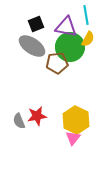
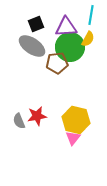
cyan line: moved 5 px right; rotated 18 degrees clockwise
purple triangle: rotated 15 degrees counterclockwise
yellow hexagon: rotated 12 degrees counterclockwise
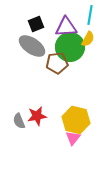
cyan line: moved 1 px left
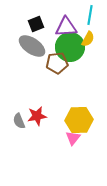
yellow hexagon: moved 3 px right; rotated 16 degrees counterclockwise
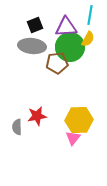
black square: moved 1 px left, 1 px down
gray ellipse: rotated 28 degrees counterclockwise
gray semicircle: moved 2 px left, 6 px down; rotated 21 degrees clockwise
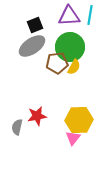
purple triangle: moved 3 px right, 11 px up
yellow semicircle: moved 14 px left, 28 px down
gray ellipse: rotated 40 degrees counterclockwise
gray semicircle: rotated 14 degrees clockwise
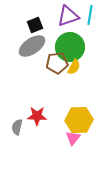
purple triangle: moved 1 px left; rotated 15 degrees counterclockwise
red star: rotated 12 degrees clockwise
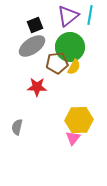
purple triangle: rotated 20 degrees counterclockwise
red star: moved 29 px up
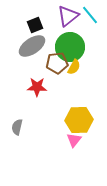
cyan line: rotated 48 degrees counterclockwise
pink triangle: moved 1 px right, 2 px down
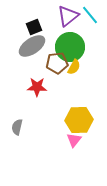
black square: moved 1 px left, 2 px down
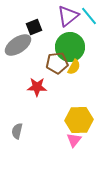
cyan line: moved 1 px left, 1 px down
gray ellipse: moved 14 px left, 1 px up
gray semicircle: moved 4 px down
